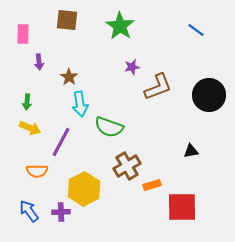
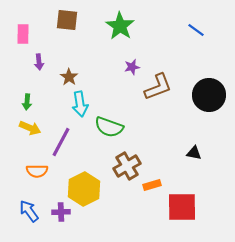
black triangle: moved 3 px right, 2 px down; rotated 21 degrees clockwise
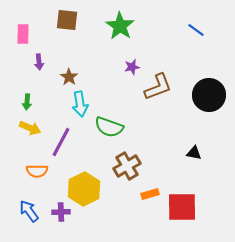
orange rectangle: moved 2 px left, 9 px down
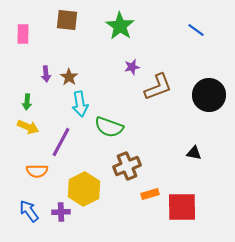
purple arrow: moved 7 px right, 12 px down
yellow arrow: moved 2 px left, 1 px up
brown cross: rotated 8 degrees clockwise
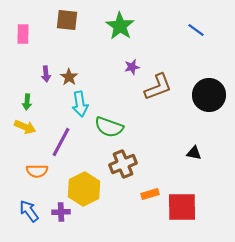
yellow arrow: moved 3 px left
brown cross: moved 4 px left, 2 px up
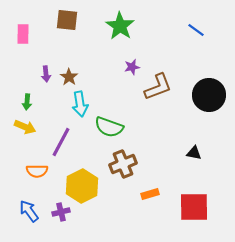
yellow hexagon: moved 2 px left, 3 px up
red square: moved 12 px right
purple cross: rotated 12 degrees counterclockwise
